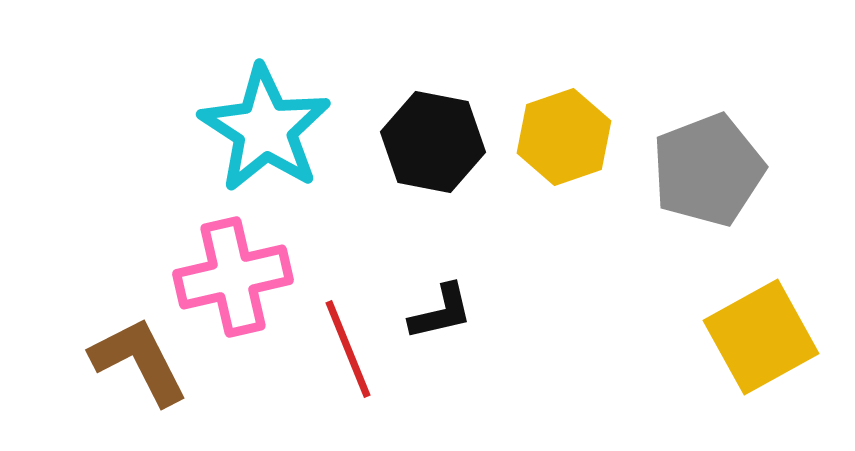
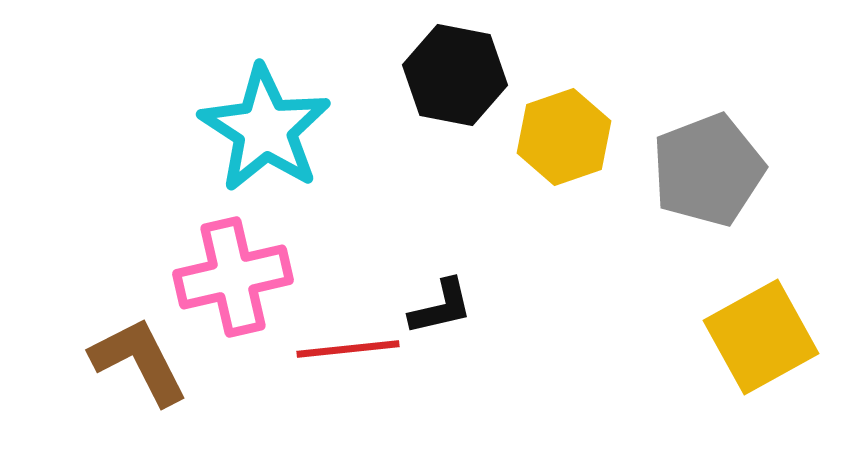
black hexagon: moved 22 px right, 67 px up
black L-shape: moved 5 px up
red line: rotated 74 degrees counterclockwise
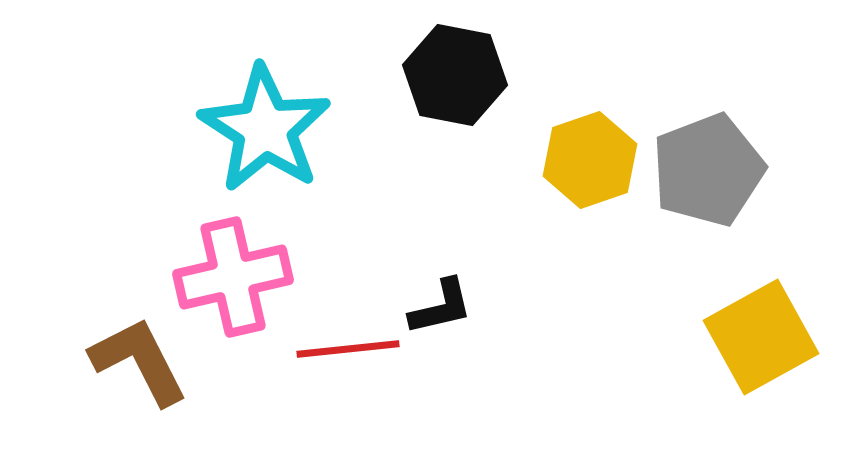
yellow hexagon: moved 26 px right, 23 px down
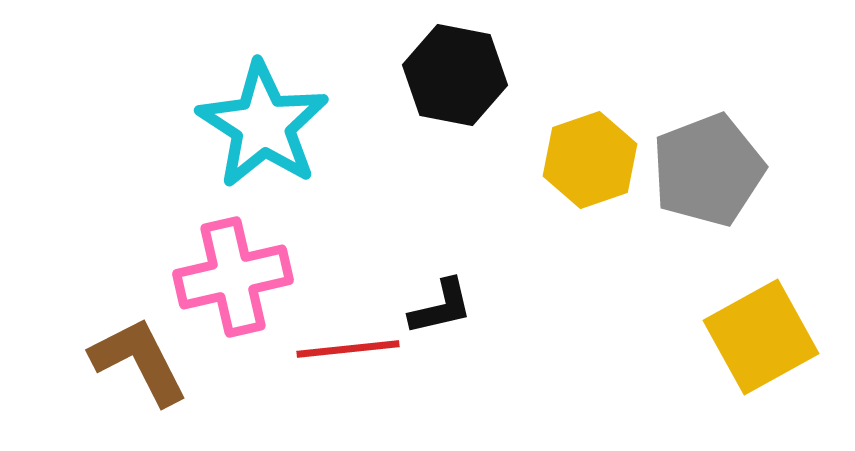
cyan star: moved 2 px left, 4 px up
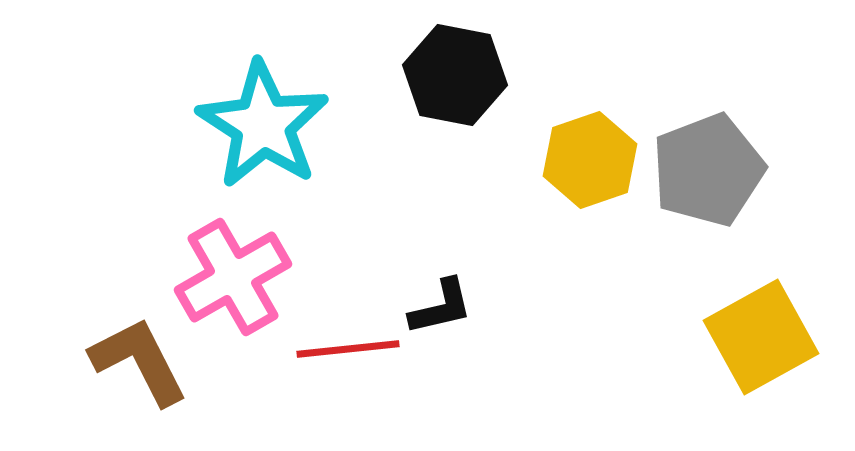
pink cross: rotated 17 degrees counterclockwise
